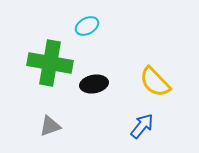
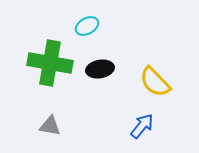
black ellipse: moved 6 px right, 15 px up
gray triangle: rotated 30 degrees clockwise
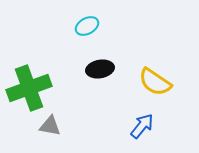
green cross: moved 21 px left, 25 px down; rotated 30 degrees counterclockwise
yellow semicircle: rotated 12 degrees counterclockwise
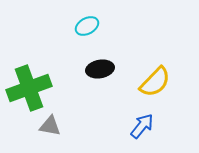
yellow semicircle: rotated 80 degrees counterclockwise
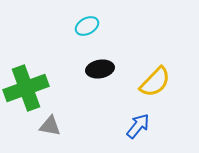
green cross: moved 3 px left
blue arrow: moved 4 px left
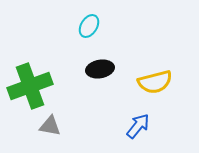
cyan ellipse: moved 2 px right; rotated 30 degrees counterclockwise
yellow semicircle: rotated 32 degrees clockwise
green cross: moved 4 px right, 2 px up
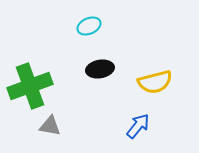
cyan ellipse: rotated 35 degrees clockwise
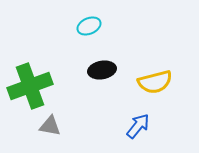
black ellipse: moved 2 px right, 1 px down
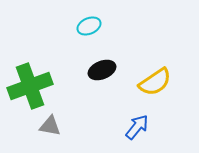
black ellipse: rotated 12 degrees counterclockwise
yellow semicircle: rotated 20 degrees counterclockwise
blue arrow: moved 1 px left, 1 px down
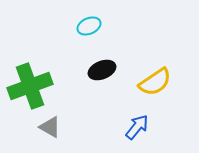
gray triangle: moved 1 px down; rotated 20 degrees clockwise
